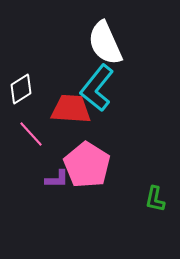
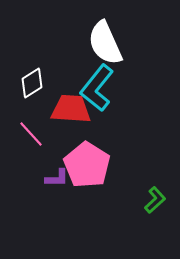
white diamond: moved 11 px right, 6 px up
purple L-shape: moved 1 px up
green L-shape: moved 1 px down; rotated 144 degrees counterclockwise
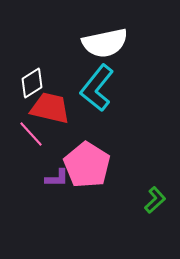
white semicircle: rotated 78 degrees counterclockwise
red trapezoid: moved 21 px left, 1 px up; rotated 9 degrees clockwise
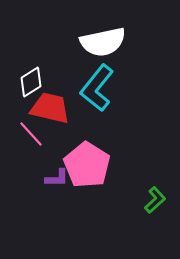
white semicircle: moved 2 px left, 1 px up
white diamond: moved 1 px left, 1 px up
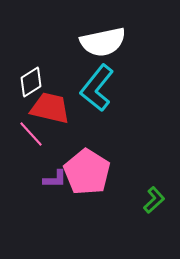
pink pentagon: moved 7 px down
purple L-shape: moved 2 px left, 1 px down
green L-shape: moved 1 px left
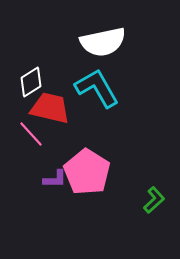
cyan L-shape: rotated 111 degrees clockwise
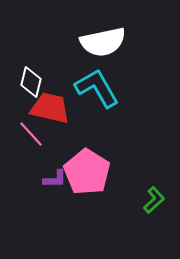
white diamond: rotated 44 degrees counterclockwise
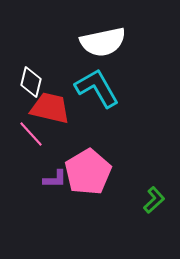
pink pentagon: moved 1 px right; rotated 9 degrees clockwise
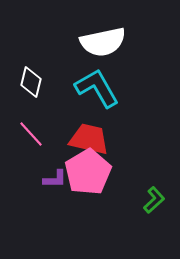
red trapezoid: moved 39 px right, 31 px down
